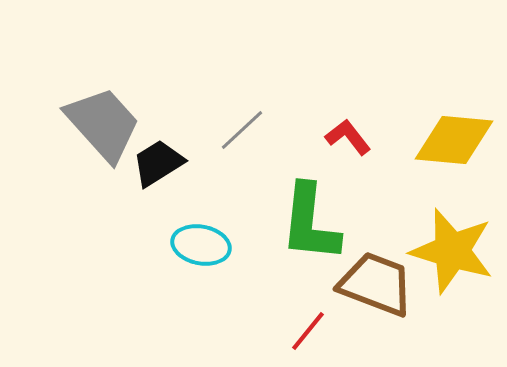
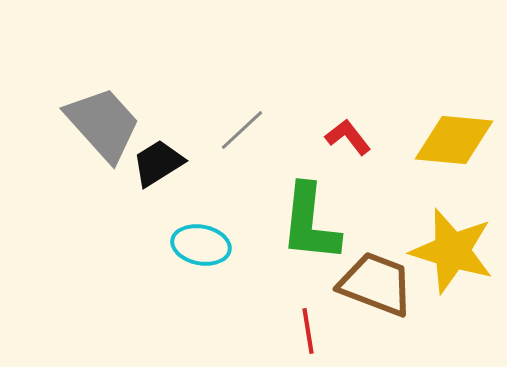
red line: rotated 48 degrees counterclockwise
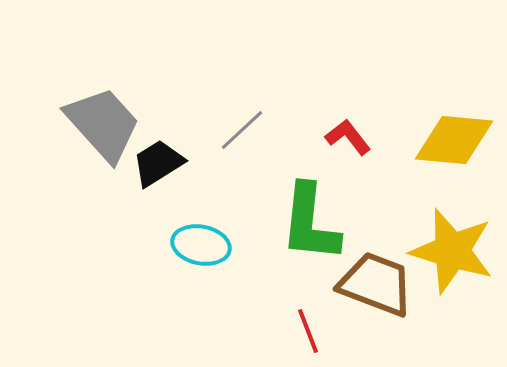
red line: rotated 12 degrees counterclockwise
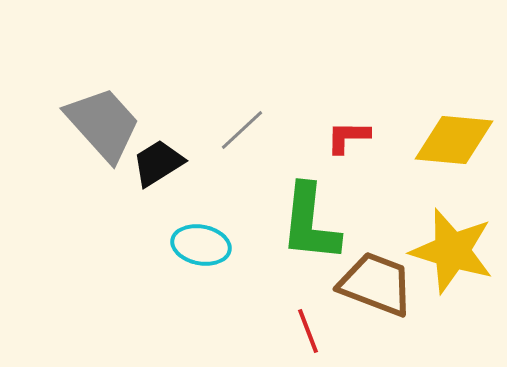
red L-shape: rotated 51 degrees counterclockwise
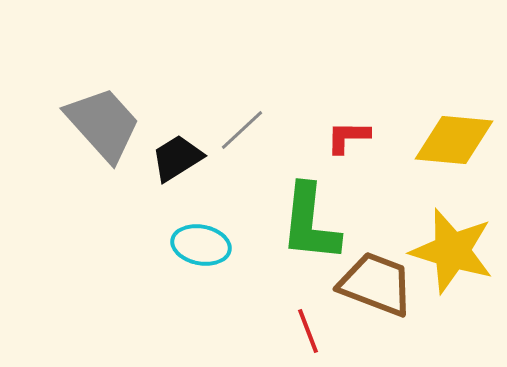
black trapezoid: moved 19 px right, 5 px up
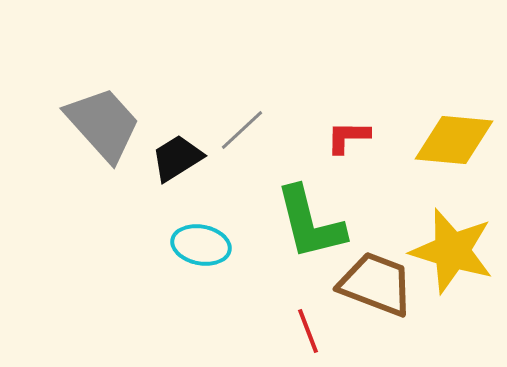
green L-shape: rotated 20 degrees counterclockwise
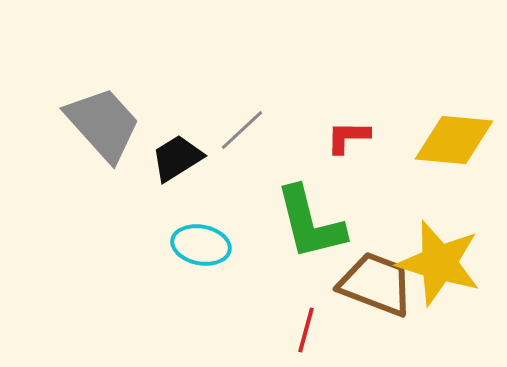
yellow star: moved 13 px left, 12 px down
red line: moved 2 px left, 1 px up; rotated 36 degrees clockwise
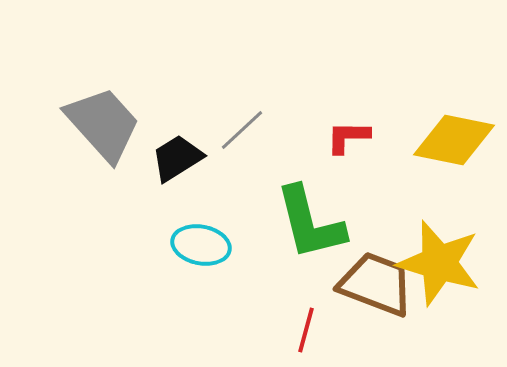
yellow diamond: rotated 6 degrees clockwise
